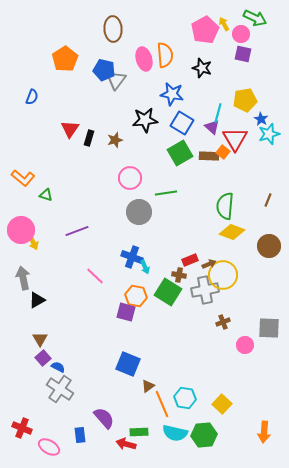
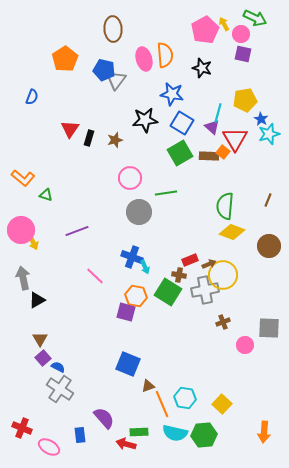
brown triangle at (148, 386): rotated 16 degrees clockwise
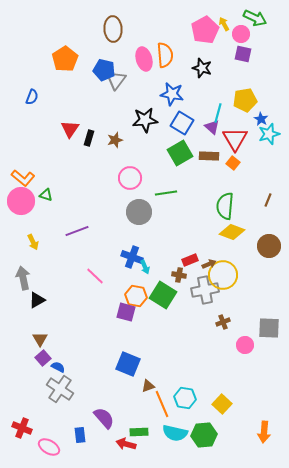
orange square at (223, 152): moved 10 px right, 11 px down
pink circle at (21, 230): moved 29 px up
green square at (168, 292): moved 5 px left, 3 px down
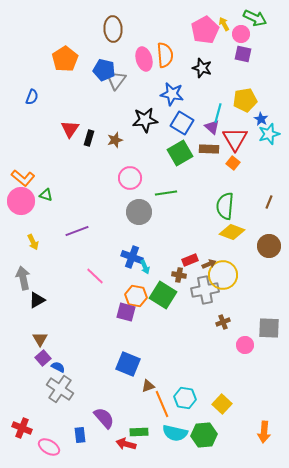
brown rectangle at (209, 156): moved 7 px up
brown line at (268, 200): moved 1 px right, 2 px down
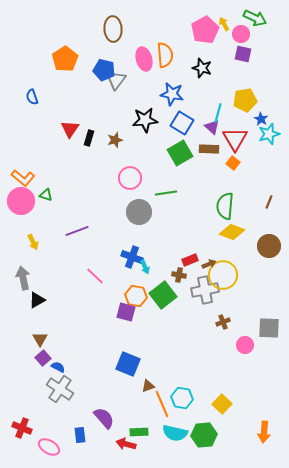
blue semicircle at (32, 97): rotated 140 degrees clockwise
green square at (163, 295): rotated 20 degrees clockwise
cyan hexagon at (185, 398): moved 3 px left
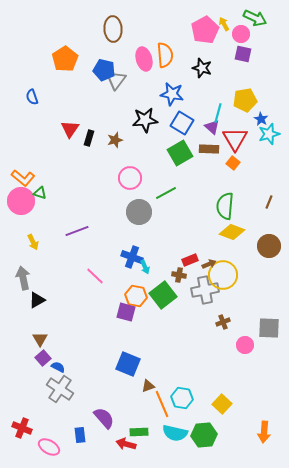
green line at (166, 193): rotated 20 degrees counterclockwise
green triangle at (46, 195): moved 6 px left, 2 px up
